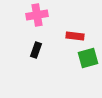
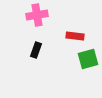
green square: moved 1 px down
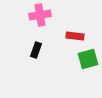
pink cross: moved 3 px right
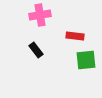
black rectangle: rotated 56 degrees counterclockwise
green square: moved 2 px left, 1 px down; rotated 10 degrees clockwise
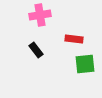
red rectangle: moved 1 px left, 3 px down
green square: moved 1 px left, 4 px down
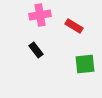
red rectangle: moved 13 px up; rotated 24 degrees clockwise
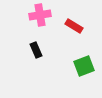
black rectangle: rotated 14 degrees clockwise
green square: moved 1 px left, 2 px down; rotated 15 degrees counterclockwise
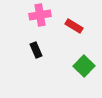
green square: rotated 25 degrees counterclockwise
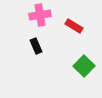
black rectangle: moved 4 px up
